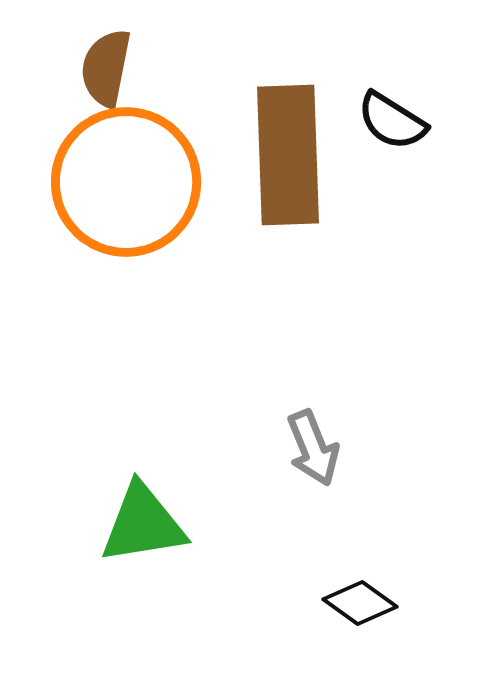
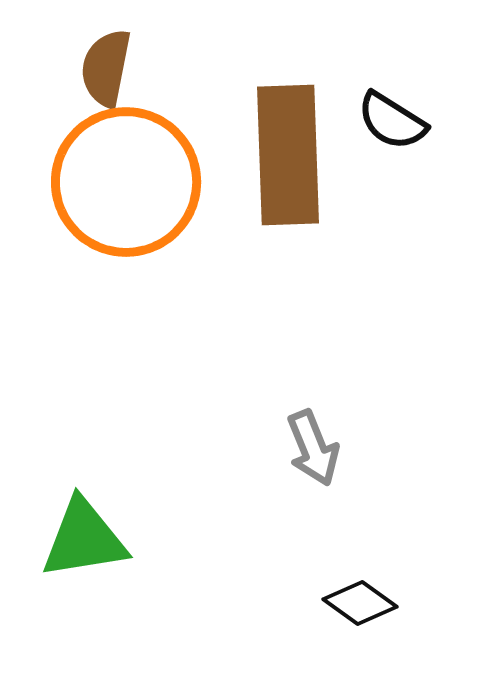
green triangle: moved 59 px left, 15 px down
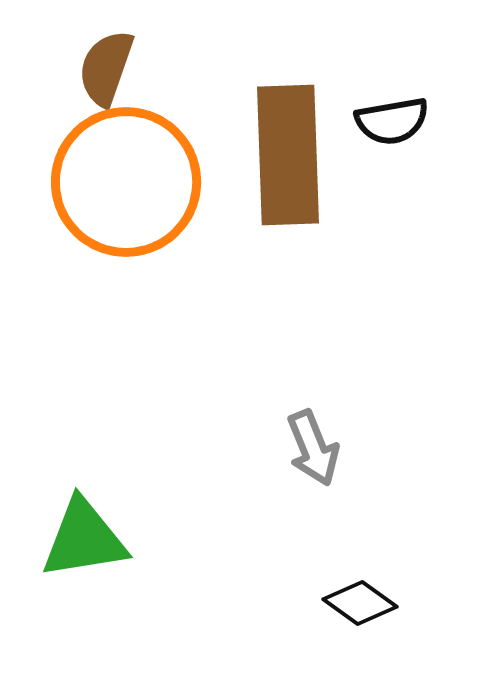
brown semicircle: rotated 8 degrees clockwise
black semicircle: rotated 42 degrees counterclockwise
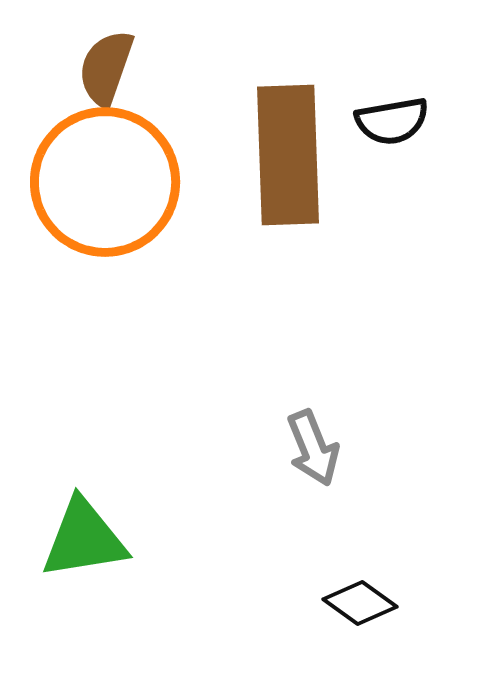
orange circle: moved 21 px left
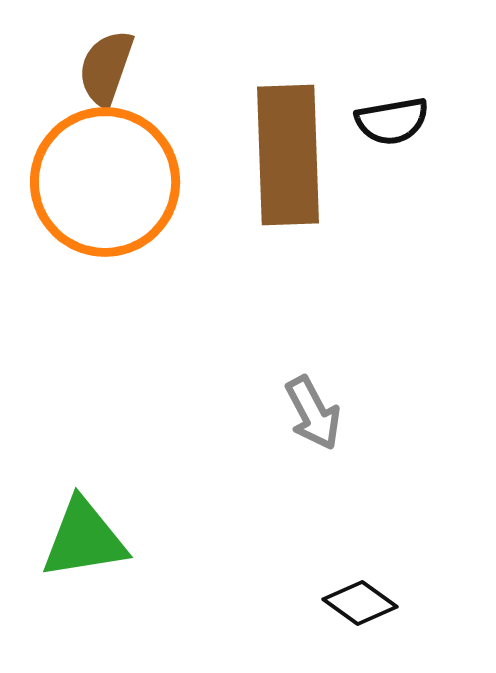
gray arrow: moved 35 px up; rotated 6 degrees counterclockwise
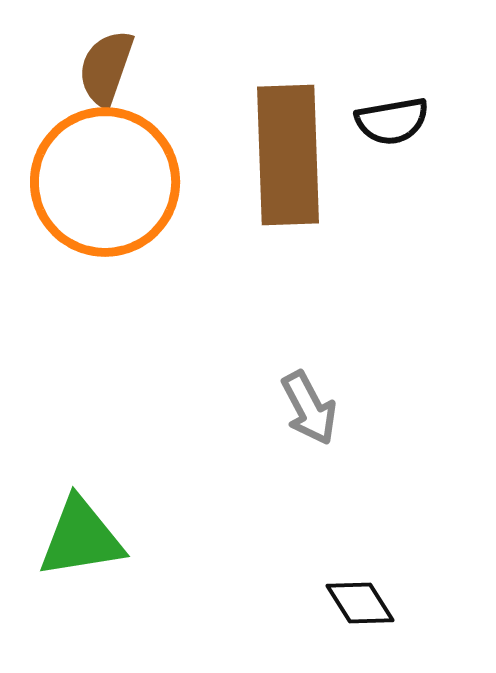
gray arrow: moved 4 px left, 5 px up
green triangle: moved 3 px left, 1 px up
black diamond: rotated 22 degrees clockwise
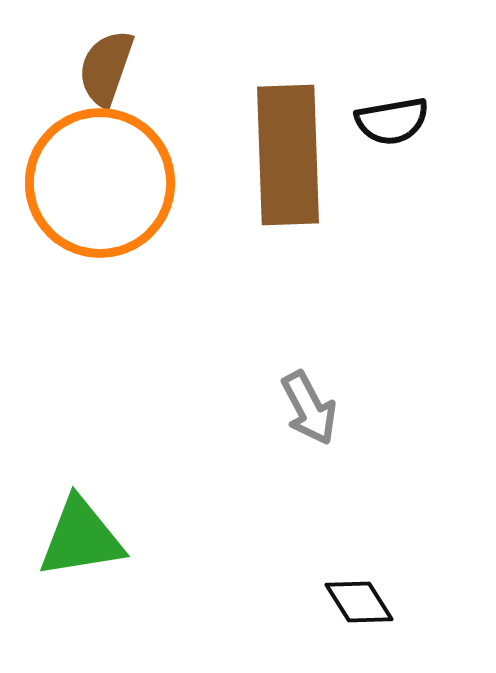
orange circle: moved 5 px left, 1 px down
black diamond: moved 1 px left, 1 px up
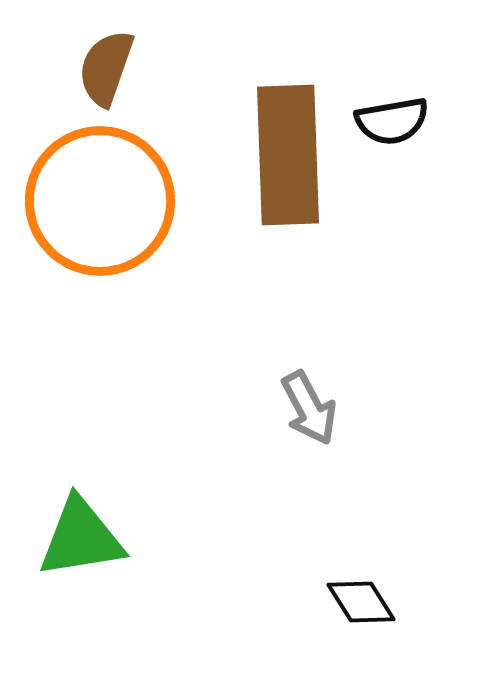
orange circle: moved 18 px down
black diamond: moved 2 px right
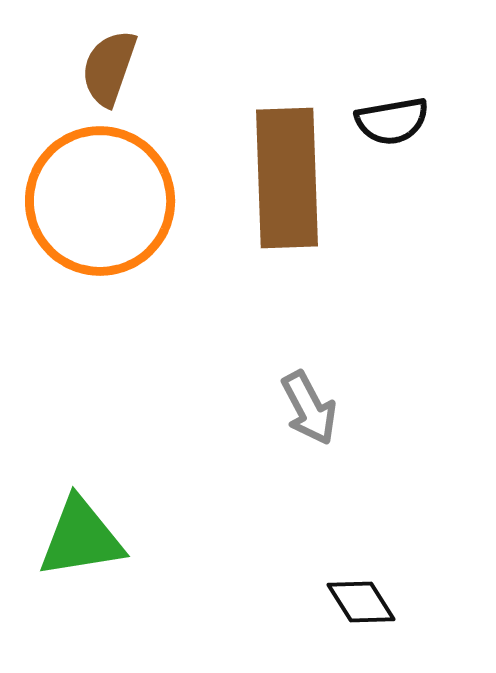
brown semicircle: moved 3 px right
brown rectangle: moved 1 px left, 23 px down
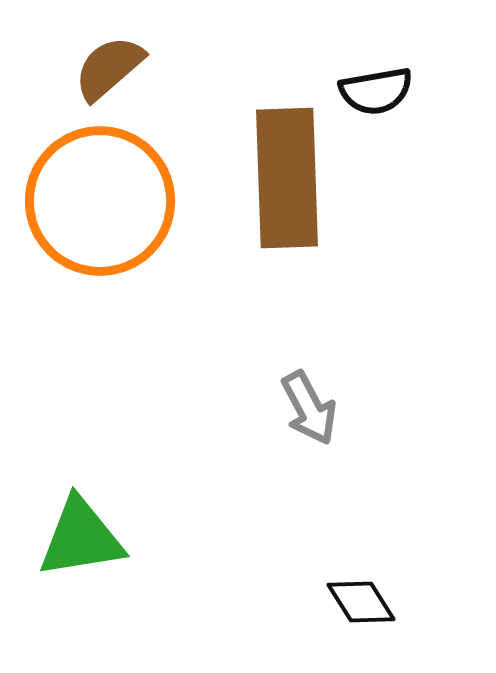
brown semicircle: rotated 30 degrees clockwise
black semicircle: moved 16 px left, 30 px up
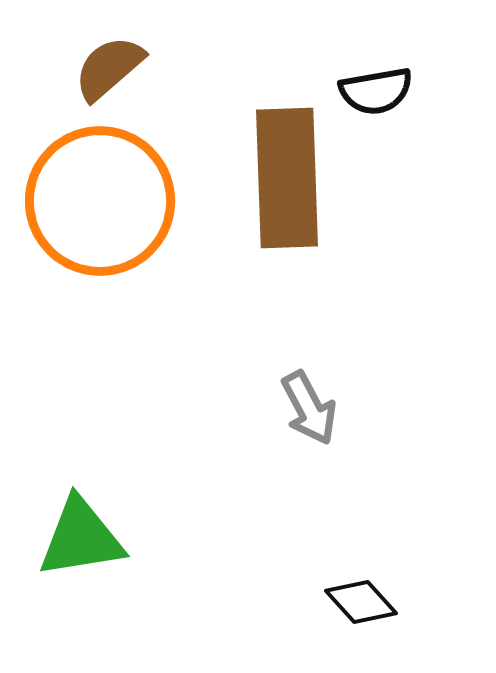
black diamond: rotated 10 degrees counterclockwise
